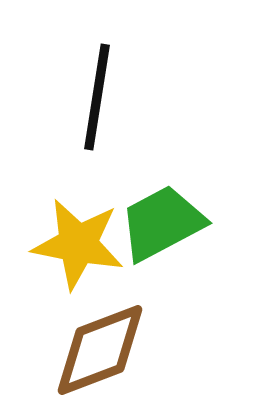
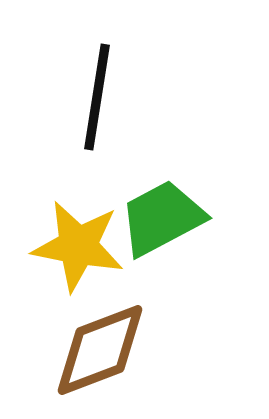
green trapezoid: moved 5 px up
yellow star: moved 2 px down
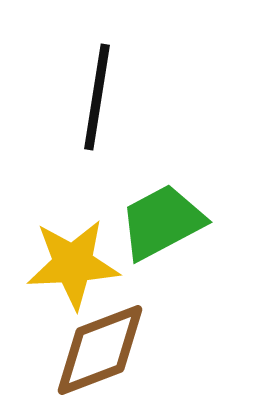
green trapezoid: moved 4 px down
yellow star: moved 5 px left, 18 px down; rotated 14 degrees counterclockwise
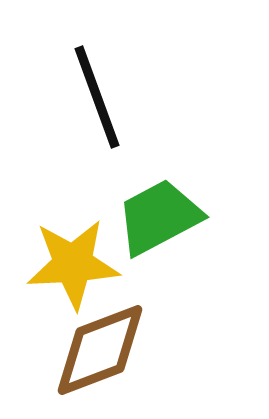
black line: rotated 29 degrees counterclockwise
green trapezoid: moved 3 px left, 5 px up
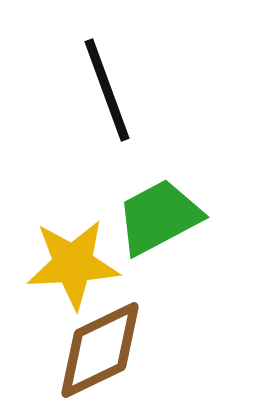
black line: moved 10 px right, 7 px up
brown diamond: rotated 5 degrees counterclockwise
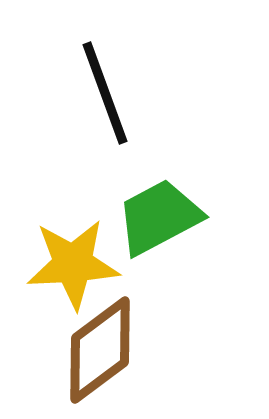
black line: moved 2 px left, 3 px down
brown diamond: rotated 11 degrees counterclockwise
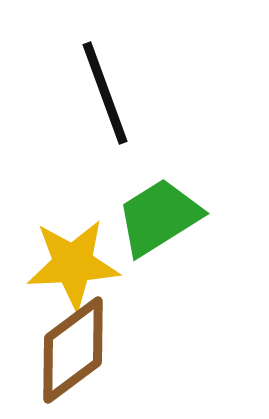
green trapezoid: rotated 4 degrees counterclockwise
brown diamond: moved 27 px left
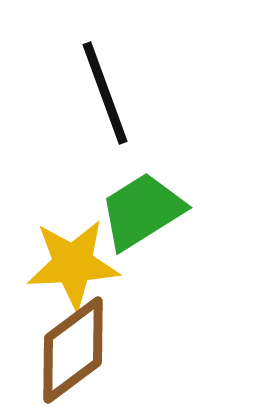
green trapezoid: moved 17 px left, 6 px up
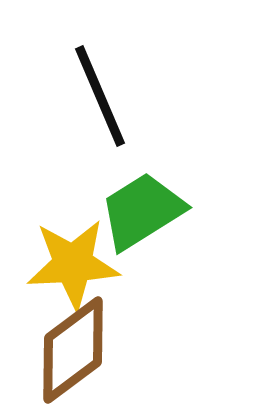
black line: moved 5 px left, 3 px down; rotated 3 degrees counterclockwise
